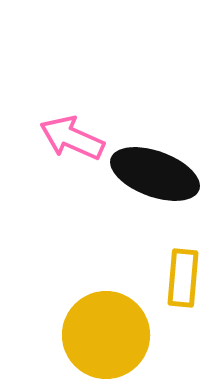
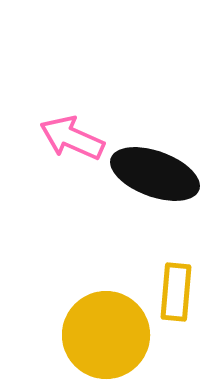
yellow rectangle: moved 7 px left, 14 px down
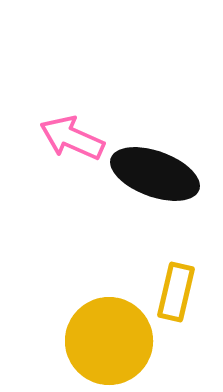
yellow rectangle: rotated 8 degrees clockwise
yellow circle: moved 3 px right, 6 px down
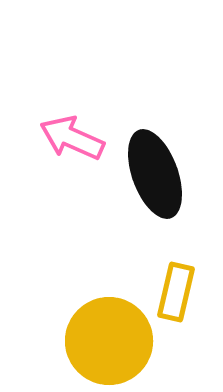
black ellipse: rotated 50 degrees clockwise
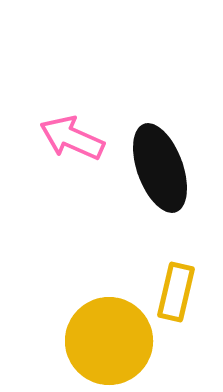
black ellipse: moved 5 px right, 6 px up
